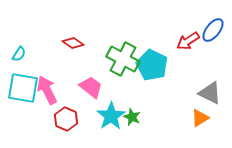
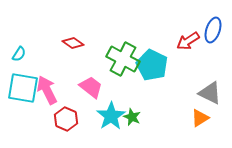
blue ellipse: rotated 20 degrees counterclockwise
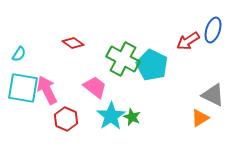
pink trapezoid: moved 4 px right
gray triangle: moved 3 px right, 2 px down
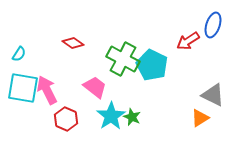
blue ellipse: moved 5 px up
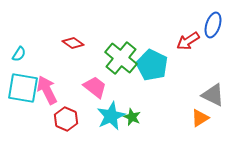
green cross: moved 2 px left, 1 px up; rotated 12 degrees clockwise
cyan star: rotated 8 degrees clockwise
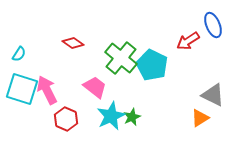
blue ellipse: rotated 40 degrees counterclockwise
cyan square: moved 1 px left, 1 px down; rotated 8 degrees clockwise
green star: rotated 24 degrees clockwise
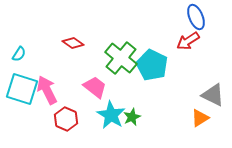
blue ellipse: moved 17 px left, 8 px up
cyan star: moved 1 px up; rotated 16 degrees counterclockwise
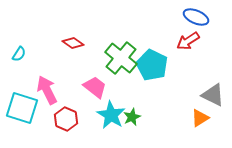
blue ellipse: rotated 45 degrees counterclockwise
cyan square: moved 19 px down
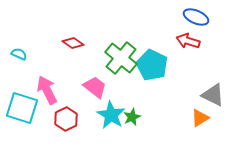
red arrow: rotated 50 degrees clockwise
cyan semicircle: rotated 98 degrees counterclockwise
red hexagon: rotated 10 degrees clockwise
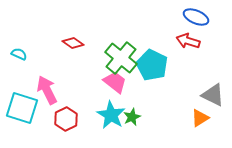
pink trapezoid: moved 20 px right, 5 px up
